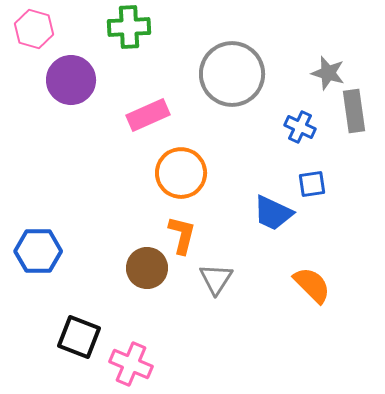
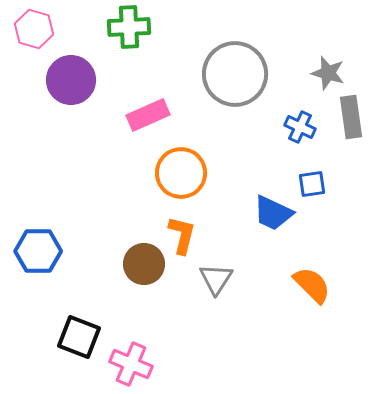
gray circle: moved 3 px right
gray rectangle: moved 3 px left, 6 px down
brown circle: moved 3 px left, 4 px up
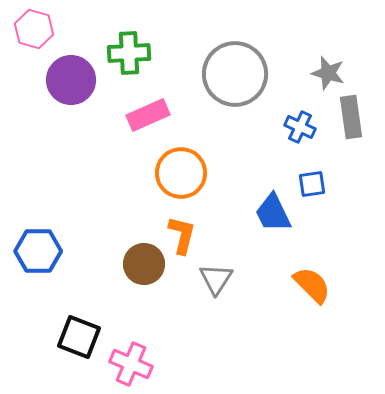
green cross: moved 26 px down
blue trapezoid: rotated 39 degrees clockwise
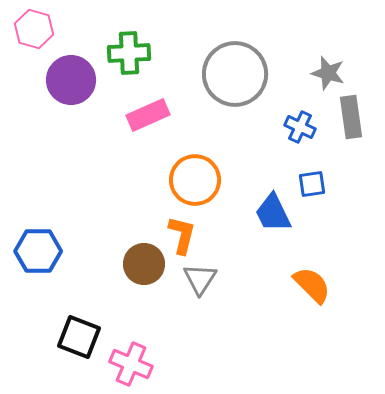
orange circle: moved 14 px right, 7 px down
gray triangle: moved 16 px left
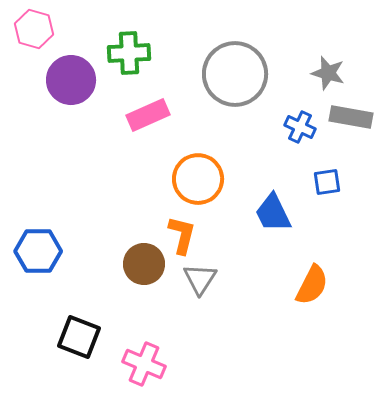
gray rectangle: rotated 72 degrees counterclockwise
orange circle: moved 3 px right, 1 px up
blue square: moved 15 px right, 2 px up
orange semicircle: rotated 72 degrees clockwise
pink cross: moved 13 px right
